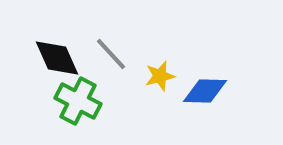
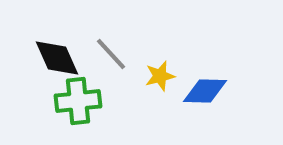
green cross: rotated 33 degrees counterclockwise
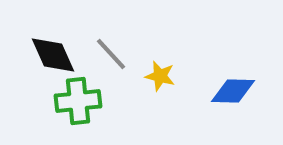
black diamond: moved 4 px left, 3 px up
yellow star: rotated 28 degrees clockwise
blue diamond: moved 28 px right
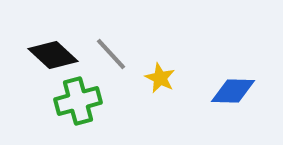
black diamond: rotated 24 degrees counterclockwise
yellow star: moved 2 px down; rotated 12 degrees clockwise
green cross: rotated 9 degrees counterclockwise
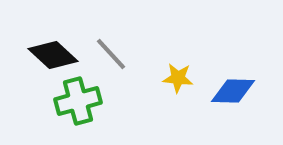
yellow star: moved 18 px right; rotated 20 degrees counterclockwise
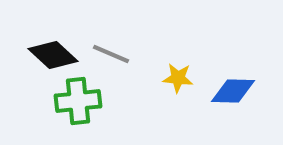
gray line: rotated 24 degrees counterclockwise
green cross: rotated 9 degrees clockwise
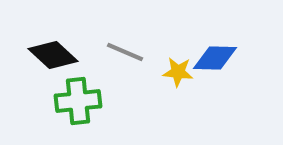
gray line: moved 14 px right, 2 px up
yellow star: moved 6 px up
blue diamond: moved 18 px left, 33 px up
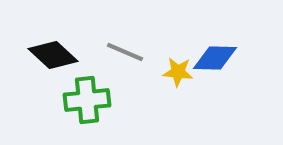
green cross: moved 9 px right, 1 px up
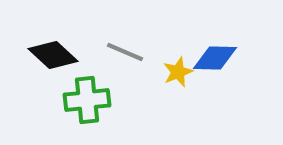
yellow star: rotated 28 degrees counterclockwise
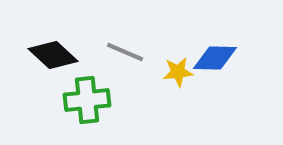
yellow star: rotated 16 degrees clockwise
